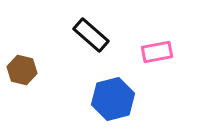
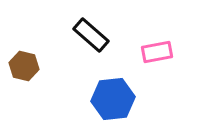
brown hexagon: moved 2 px right, 4 px up
blue hexagon: rotated 9 degrees clockwise
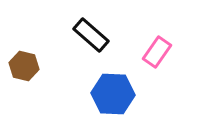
pink rectangle: rotated 44 degrees counterclockwise
blue hexagon: moved 5 px up; rotated 9 degrees clockwise
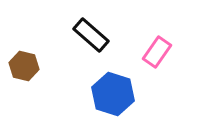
blue hexagon: rotated 15 degrees clockwise
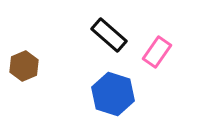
black rectangle: moved 18 px right
brown hexagon: rotated 24 degrees clockwise
